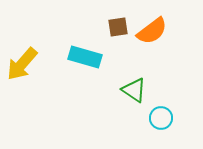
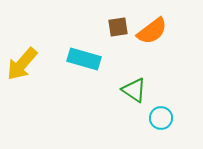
cyan rectangle: moved 1 px left, 2 px down
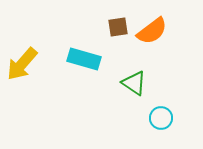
green triangle: moved 7 px up
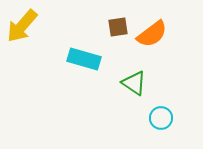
orange semicircle: moved 3 px down
yellow arrow: moved 38 px up
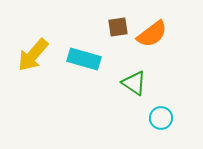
yellow arrow: moved 11 px right, 29 px down
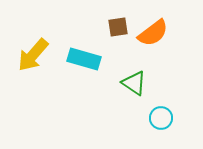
orange semicircle: moved 1 px right, 1 px up
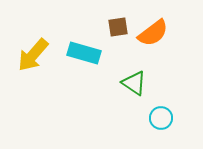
cyan rectangle: moved 6 px up
